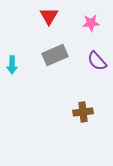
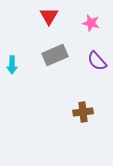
pink star: rotated 18 degrees clockwise
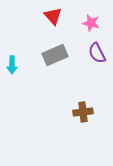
red triangle: moved 4 px right; rotated 12 degrees counterclockwise
purple semicircle: moved 8 px up; rotated 15 degrees clockwise
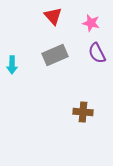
brown cross: rotated 12 degrees clockwise
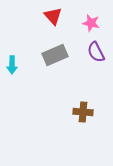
purple semicircle: moved 1 px left, 1 px up
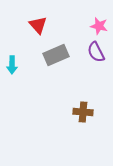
red triangle: moved 15 px left, 9 px down
pink star: moved 8 px right, 3 px down
gray rectangle: moved 1 px right
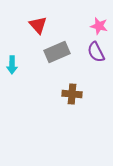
gray rectangle: moved 1 px right, 3 px up
brown cross: moved 11 px left, 18 px up
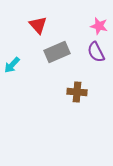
cyan arrow: rotated 42 degrees clockwise
brown cross: moved 5 px right, 2 px up
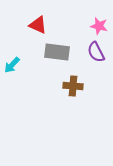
red triangle: rotated 24 degrees counterclockwise
gray rectangle: rotated 30 degrees clockwise
brown cross: moved 4 px left, 6 px up
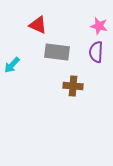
purple semicircle: rotated 30 degrees clockwise
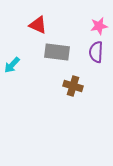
pink star: rotated 24 degrees counterclockwise
brown cross: rotated 12 degrees clockwise
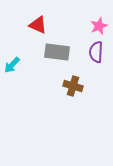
pink star: rotated 12 degrees counterclockwise
